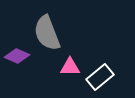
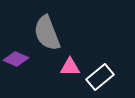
purple diamond: moved 1 px left, 3 px down
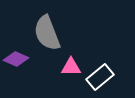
pink triangle: moved 1 px right
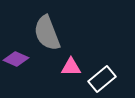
white rectangle: moved 2 px right, 2 px down
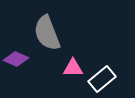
pink triangle: moved 2 px right, 1 px down
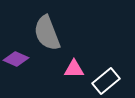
pink triangle: moved 1 px right, 1 px down
white rectangle: moved 4 px right, 2 px down
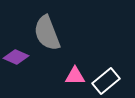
purple diamond: moved 2 px up
pink triangle: moved 1 px right, 7 px down
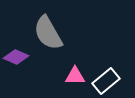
gray semicircle: moved 1 px right; rotated 9 degrees counterclockwise
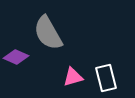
pink triangle: moved 2 px left, 1 px down; rotated 15 degrees counterclockwise
white rectangle: moved 3 px up; rotated 64 degrees counterclockwise
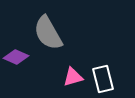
white rectangle: moved 3 px left, 1 px down
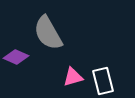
white rectangle: moved 2 px down
